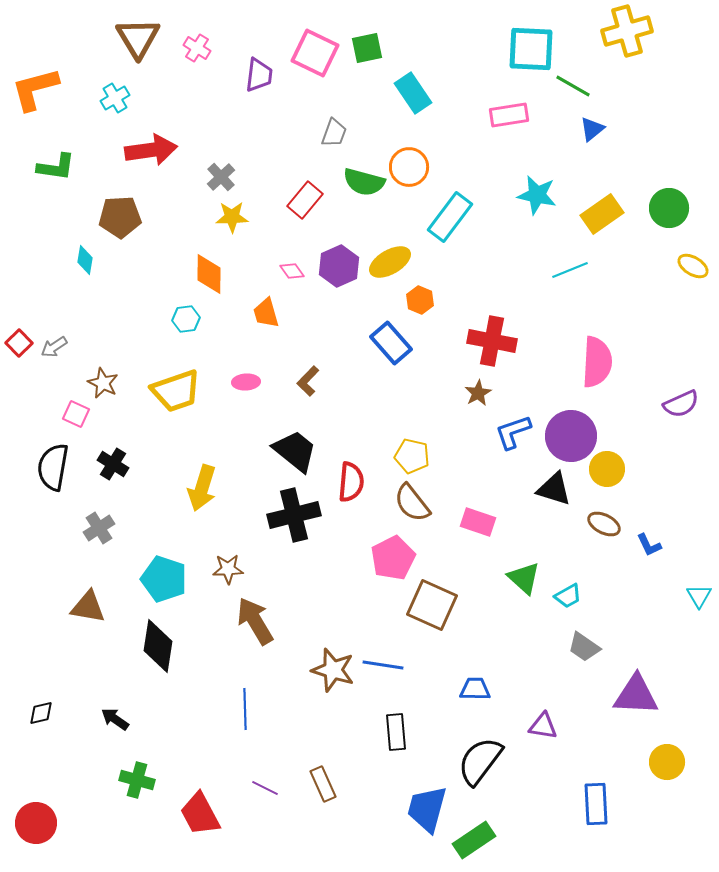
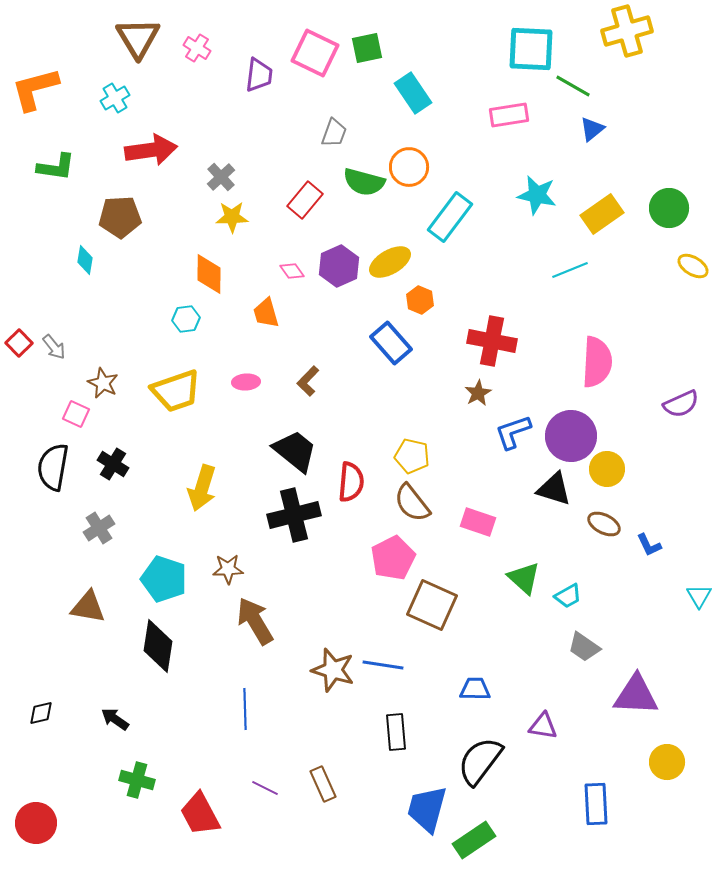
gray arrow at (54, 347): rotated 96 degrees counterclockwise
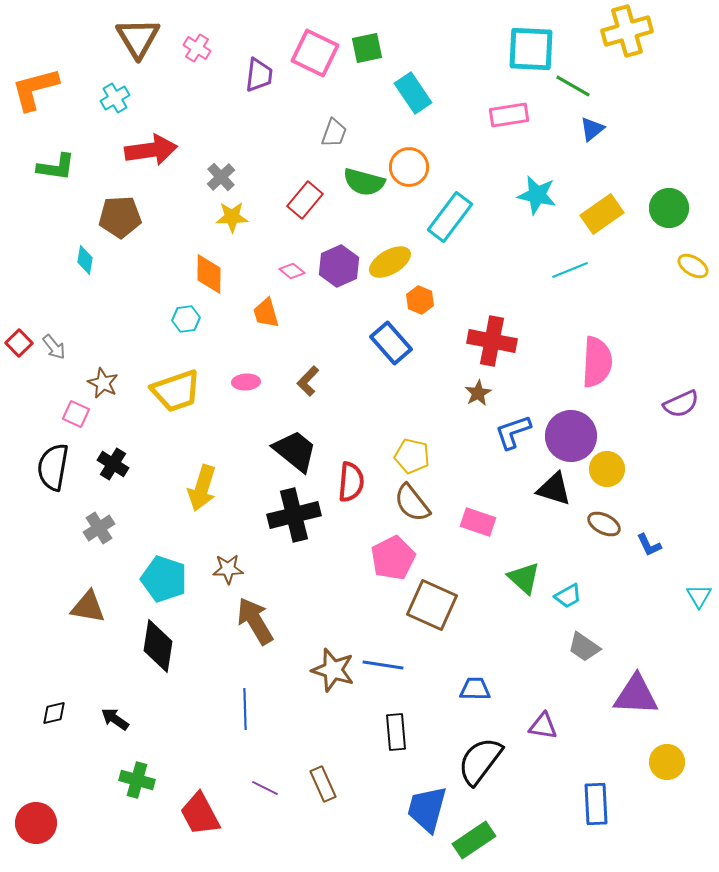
pink diamond at (292, 271): rotated 15 degrees counterclockwise
black diamond at (41, 713): moved 13 px right
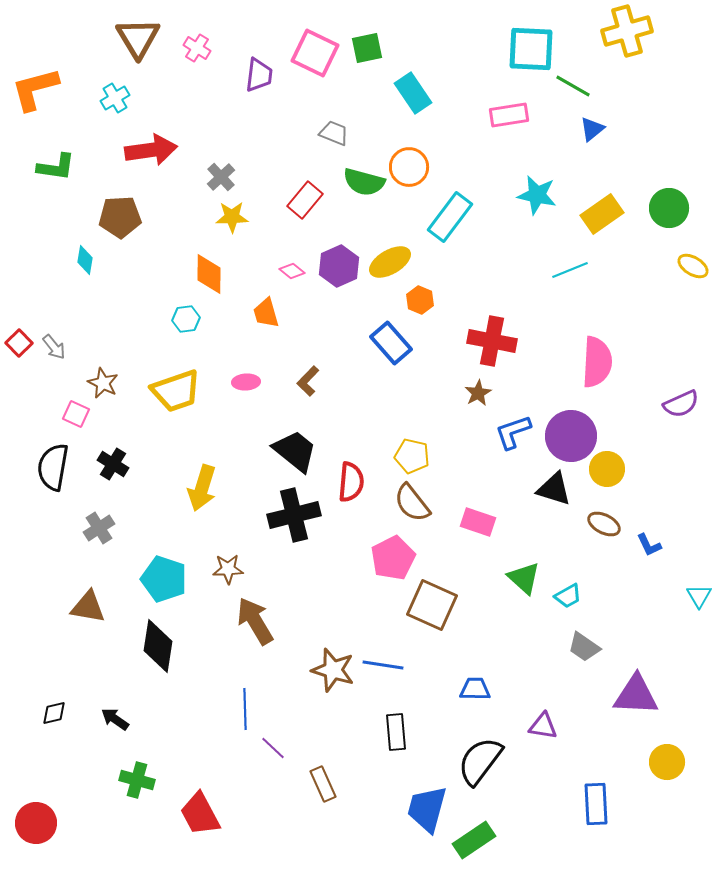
gray trapezoid at (334, 133): rotated 88 degrees counterclockwise
purple line at (265, 788): moved 8 px right, 40 px up; rotated 16 degrees clockwise
